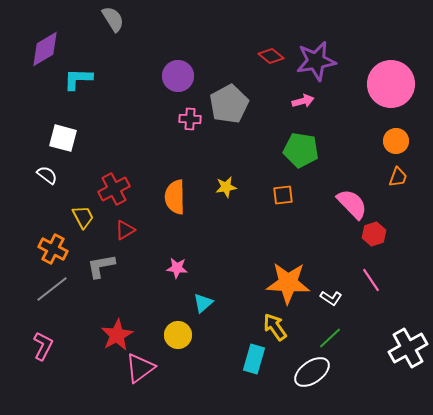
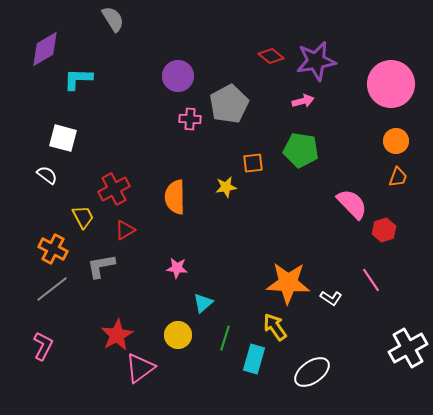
orange square: moved 30 px left, 32 px up
red hexagon: moved 10 px right, 4 px up
green line: moved 105 px left; rotated 30 degrees counterclockwise
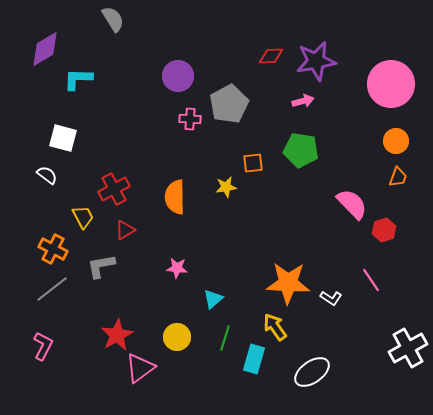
red diamond: rotated 40 degrees counterclockwise
cyan triangle: moved 10 px right, 4 px up
yellow circle: moved 1 px left, 2 px down
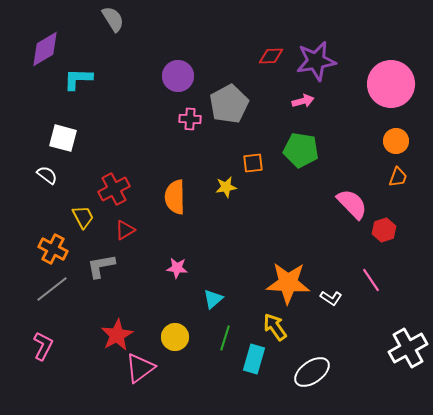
yellow circle: moved 2 px left
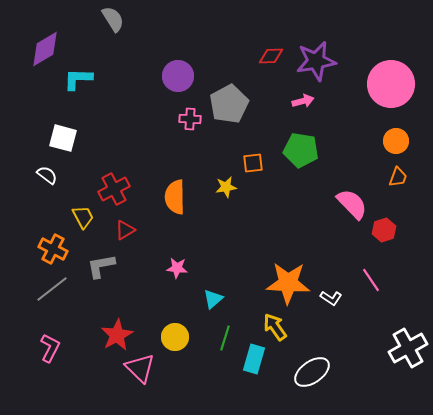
pink L-shape: moved 7 px right, 2 px down
pink triangle: rotated 40 degrees counterclockwise
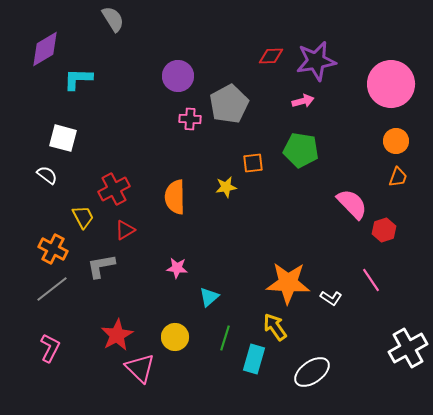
cyan triangle: moved 4 px left, 2 px up
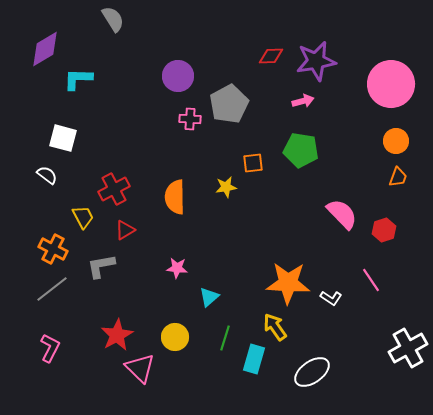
pink semicircle: moved 10 px left, 10 px down
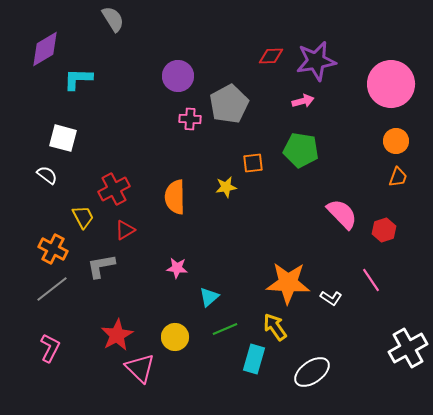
green line: moved 9 px up; rotated 50 degrees clockwise
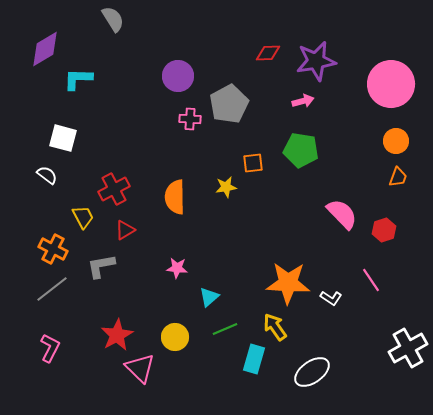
red diamond: moved 3 px left, 3 px up
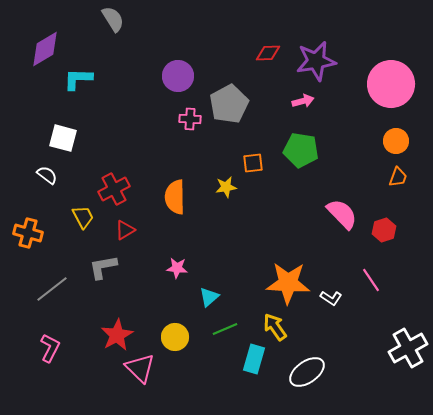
orange cross: moved 25 px left, 16 px up; rotated 12 degrees counterclockwise
gray L-shape: moved 2 px right, 1 px down
white ellipse: moved 5 px left
